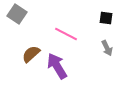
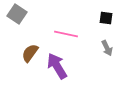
pink line: rotated 15 degrees counterclockwise
brown semicircle: moved 1 px left, 1 px up; rotated 12 degrees counterclockwise
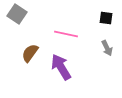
purple arrow: moved 4 px right, 1 px down
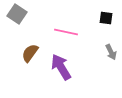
pink line: moved 2 px up
gray arrow: moved 4 px right, 4 px down
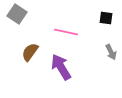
brown semicircle: moved 1 px up
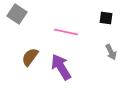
brown semicircle: moved 5 px down
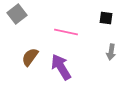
gray square: rotated 18 degrees clockwise
gray arrow: rotated 35 degrees clockwise
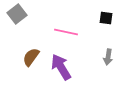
gray arrow: moved 3 px left, 5 px down
brown semicircle: moved 1 px right
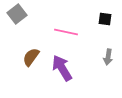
black square: moved 1 px left, 1 px down
purple arrow: moved 1 px right, 1 px down
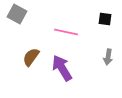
gray square: rotated 24 degrees counterclockwise
